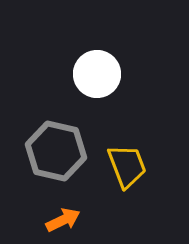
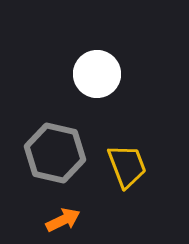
gray hexagon: moved 1 px left, 2 px down
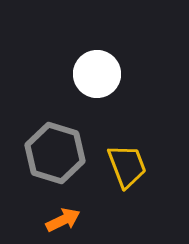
gray hexagon: rotated 4 degrees clockwise
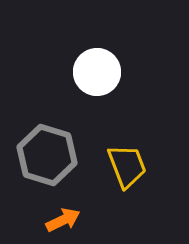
white circle: moved 2 px up
gray hexagon: moved 8 px left, 2 px down
